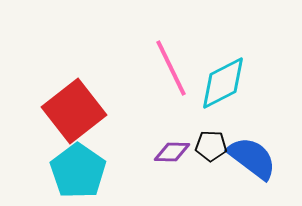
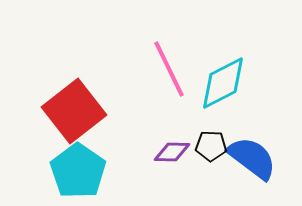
pink line: moved 2 px left, 1 px down
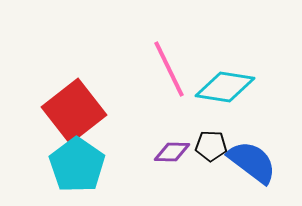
cyan diamond: moved 2 px right, 4 px down; rotated 36 degrees clockwise
blue semicircle: moved 4 px down
cyan pentagon: moved 1 px left, 6 px up
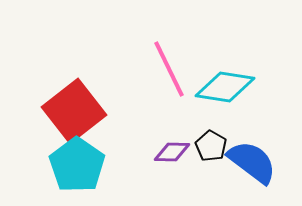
black pentagon: rotated 28 degrees clockwise
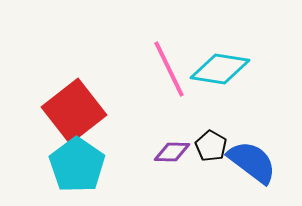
cyan diamond: moved 5 px left, 18 px up
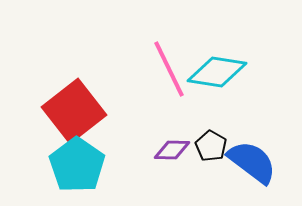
cyan diamond: moved 3 px left, 3 px down
purple diamond: moved 2 px up
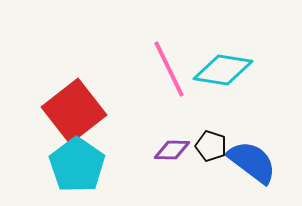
cyan diamond: moved 6 px right, 2 px up
black pentagon: rotated 12 degrees counterclockwise
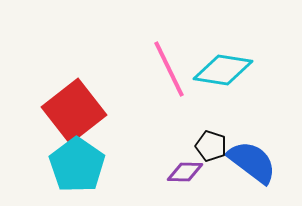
purple diamond: moved 13 px right, 22 px down
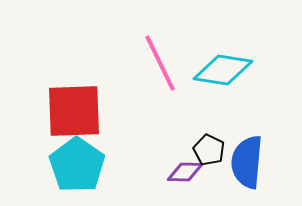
pink line: moved 9 px left, 6 px up
red square: rotated 36 degrees clockwise
black pentagon: moved 2 px left, 4 px down; rotated 8 degrees clockwise
blue semicircle: moved 5 px left; rotated 122 degrees counterclockwise
